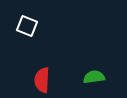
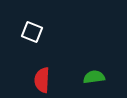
white square: moved 5 px right, 6 px down
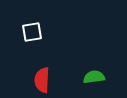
white square: rotated 30 degrees counterclockwise
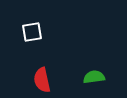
red semicircle: rotated 15 degrees counterclockwise
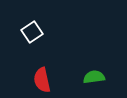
white square: rotated 25 degrees counterclockwise
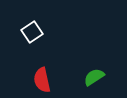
green semicircle: rotated 25 degrees counterclockwise
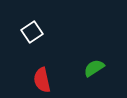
green semicircle: moved 9 px up
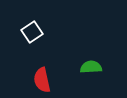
green semicircle: moved 3 px left, 1 px up; rotated 30 degrees clockwise
